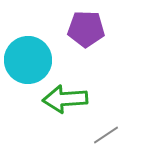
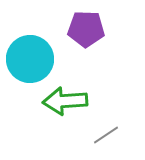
cyan circle: moved 2 px right, 1 px up
green arrow: moved 2 px down
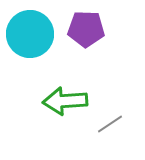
cyan circle: moved 25 px up
gray line: moved 4 px right, 11 px up
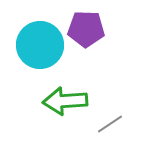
cyan circle: moved 10 px right, 11 px down
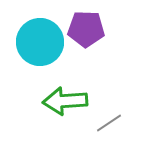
cyan circle: moved 3 px up
gray line: moved 1 px left, 1 px up
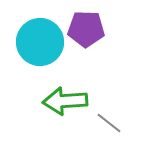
gray line: rotated 72 degrees clockwise
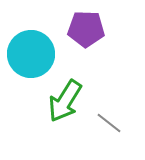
cyan circle: moved 9 px left, 12 px down
green arrow: rotated 54 degrees counterclockwise
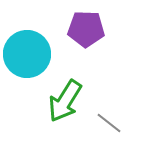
cyan circle: moved 4 px left
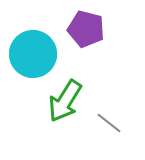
purple pentagon: rotated 12 degrees clockwise
cyan circle: moved 6 px right
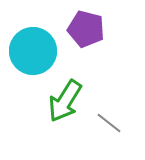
cyan circle: moved 3 px up
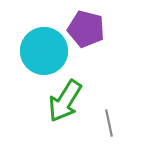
cyan circle: moved 11 px right
gray line: rotated 40 degrees clockwise
